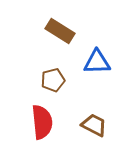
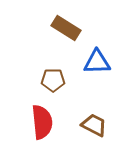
brown rectangle: moved 6 px right, 3 px up
brown pentagon: rotated 15 degrees clockwise
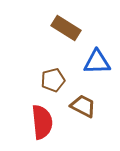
brown pentagon: rotated 15 degrees counterclockwise
brown trapezoid: moved 11 px left, 19 px up
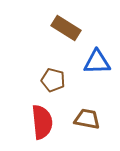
brown pentagon: rotated 30 degrees clockwise
brown trapezoid: moved 4 px right, 13 px down; rotated 16 degrees counterclockwise
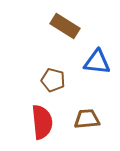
brown rectangle: moved 1 px left, 2 px up
blue triangle: rotated 8 degrees clockwise
brown trapezoid: rotated 16 degrees counterclockwise
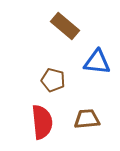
brown rectangle: rotated 8 degrees clockwise
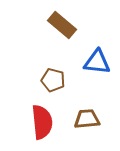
brown rectangle: moved 3 px left, 1 px up
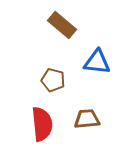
red semicircle: moved 2 px down
